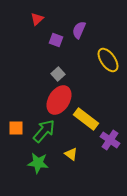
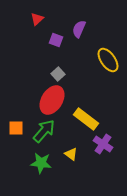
purple semicircle: moved 1 px up
red ellipse: moved 7 px left
purple cross: moved 7 px left, 4 px down
green star: moved 3 px right
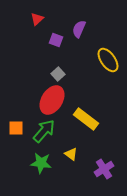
purple cross: moved 1 px right, 25 px down; rotated 24 degrees clockwise
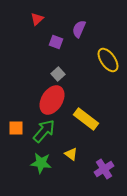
purple square: moved 2 px down
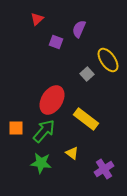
gray square: moved 29 px right
yellow triangle: moved 1 px right, 1 px up
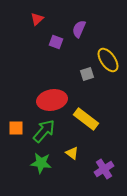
gray square: rotated 24 degrees clockwise
red ellipse: rotated 48 degrees clockwise
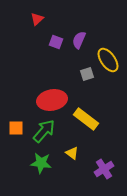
purple semicircle: moved 11 px down
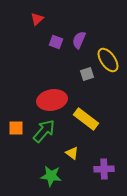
green star: moved 10 px right, 13 px down
purple cross: rotated 30 degrees clockwise
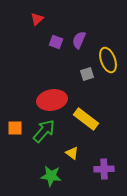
yellow ellipse: rotated 15 degrees clockwise
orange square: moved 1 px left
